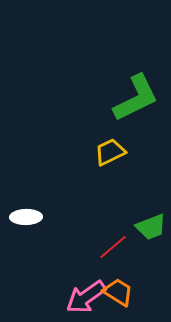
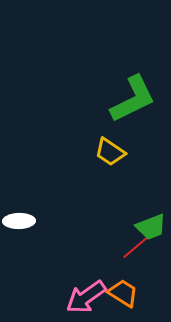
green L-shape: moved 3 px left, 1 px down
yellow trapezoid: rotated 120 degrees counterclockwise
white ellipse: moved 7 px left, 4 px down
red line: moved 23 px right
orange trapezoid: moved 5 px right, 1 px down
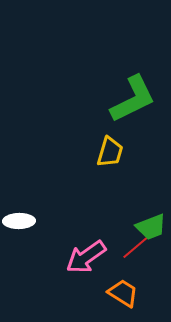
yellow trapezoid: rotated 108 degrees counterclockwise
pink arrow: moved 40 px up
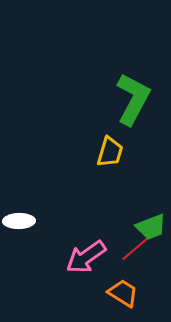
green L-shape: rotated 36 degrees counterclockwise
red line: moved 1 px left, 2 px down
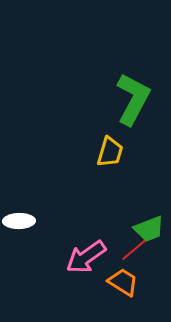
green trapezoid: moved 2 px left, 2 px down
orange trapezoid: moved 11 px up
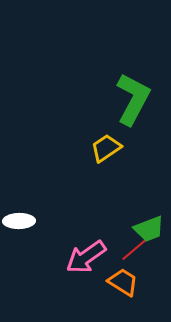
yellow trapezoid: moved 4 px left, 4 px up; rotated 140 degrees counterclockwise
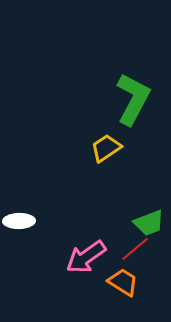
green trapezoid: moved 6 px up
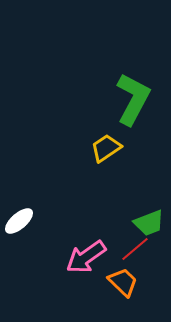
white ellipse: rotated 40 degrees counterclockwise
orange trapezoid: rotated 12 degrees clockwise
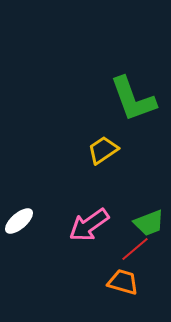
green L-shape: rotated 132 degrees clockwise
yellow trapezoid: moved 3 px left, 2 px down
pink arrow: moved 3 px right, 32 px up
orange trapezoid: rotated 28 degrees counterclockwise
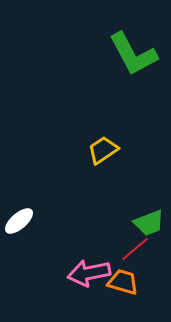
green L-shape: moved 45 px up; rotated 8 degrees counterclockwise
pink arrow: moved 48 px down; rotated 24 degrees clockwise
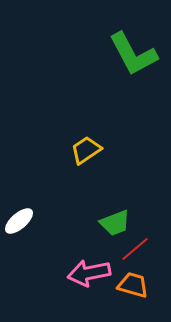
yellow trapezoid: moved 17 px left
green trapezoid: moved 34 px left
orange trapezoid: moved 10 px right, 3 px down
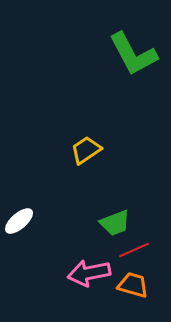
red line: moved 1 px left, 1 px down; rotated 16 degrees clockwise
